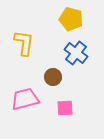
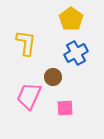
yellow pentagon: rotated 20 degrees clockwise
yellow L-shape: moved 2 px right
blue cross: rotated 25 degrees clockwise
pink trapezoid: moved 4 px right, 3 px up; rotated 52 degrees counterclockwise
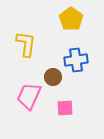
yellow L-shape: moved 1 px down
blue cross: moved 7 px down; rotated 20 degrees clockwise
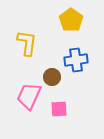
yellow pentagon: moved 1 px down
yellow L-shape: moved 1 px right, 1 px up
brown circle: moved 1 px left
pink square: moved 6 px left, 1 px down
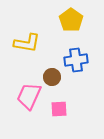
yellow L-shape: rotated 92 degrees clockwise
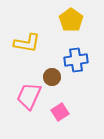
pink square: moved 1 px right, 3 px down; rotated 30 degrees counterclockwise
